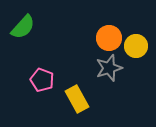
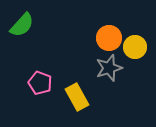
green semicircle: moved 1 px left, 2 px up
yellow circle: moved 1 px left, 1 px down
pink pentagon: moved 2 px left, 3 px down
yellow rectangle: moved 2 px up
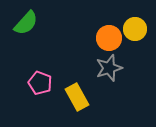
green semicircle: moved 4 px right, 2 px up
yellow circle: moved 18 px up
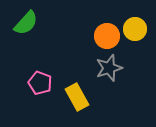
orange circle: moved 2 px left, 2 px up
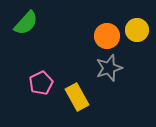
yellow circle: moved 2 px right, 1 px down
pink pentagon: moved 1 px right; rotated 25 degrees clockwise
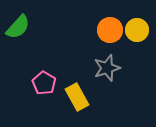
green semicircle: moved 8 px left, 4 px down
orange circle: moved 3 px right, 6 px up
gray star: moved 2 px left
pink pentagon: moved 3 px right; rotated 15 degrees counterclockwise
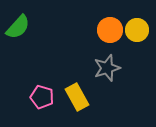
pink pentagon: moved 2 px left, 14 px down; rotated 15 degrees counterclockwise
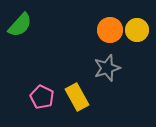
green semicircle: moved 2 px right, 2 px up
pink pentagon: rotated 10 degrees clockwise
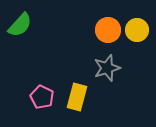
orange circle: moved 2 px left
yellow rectangle: rotated 44 degrees clockwise
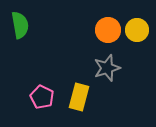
green semicircle: rotated 52 degrees counterclockwise
yellow rectangle: moved 2 px right
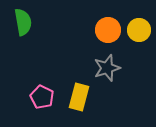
green semicircle: moved 3 px right, 3 px up
yellow circle: moved 2 px right
